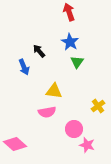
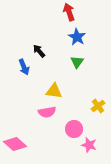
blue star: moved 7 px right, 5 px up
pink star: moved 2 px right
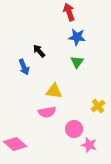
blue star: rotated 24 degrees counterclockwise
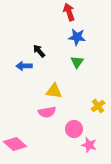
blue arrow: moved 1 px up; rotated 112 degrees clockwise
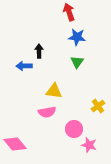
black arrow: rotated 40 degrees clockwise
pink diamond: rotated 10 degrees clockwise
